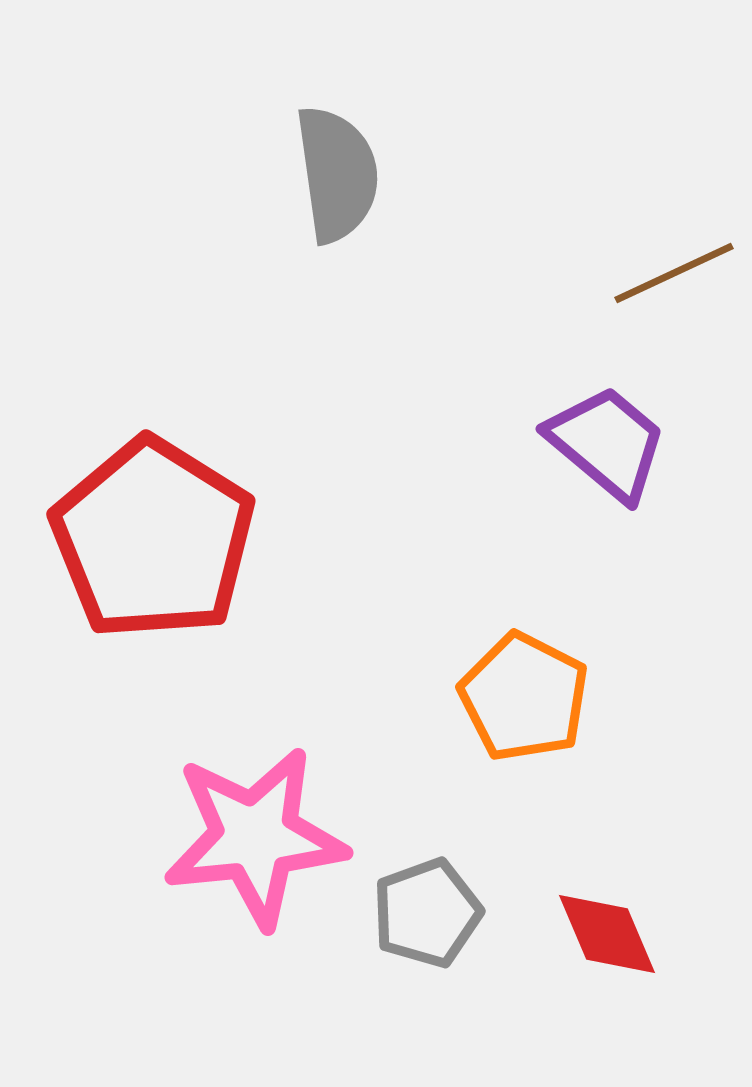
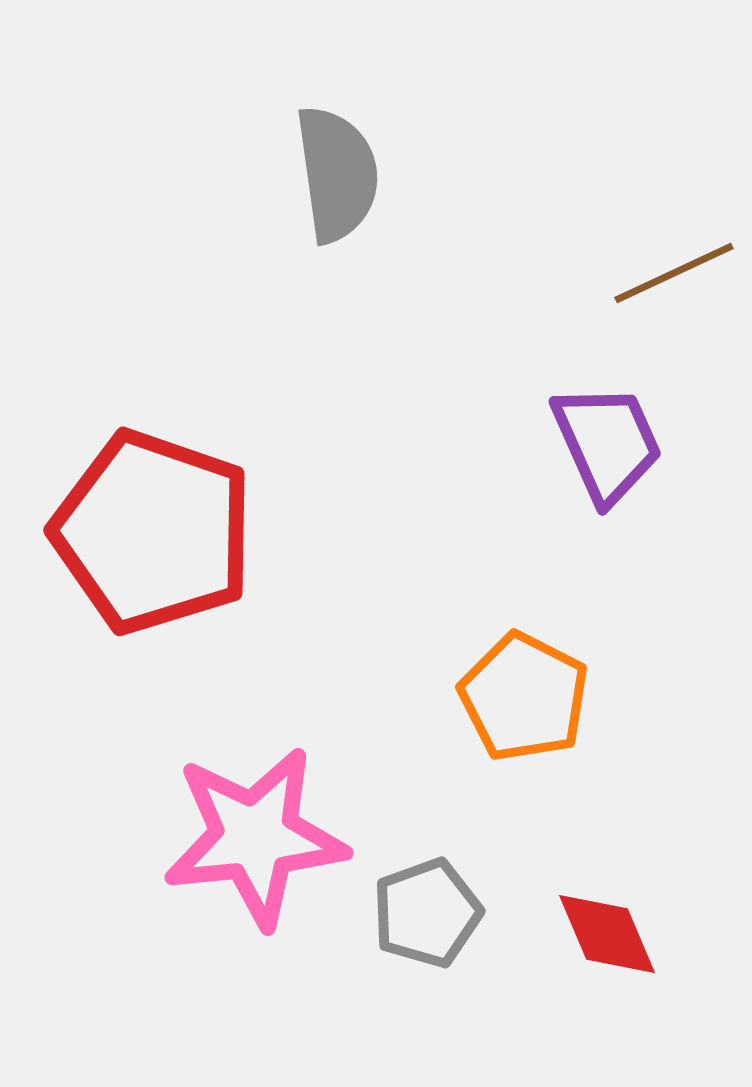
purple trapezoid: rotated 26 degrees clockwise
red pentagon: moved 7 px up; rotated 13 degrees counterclockwise
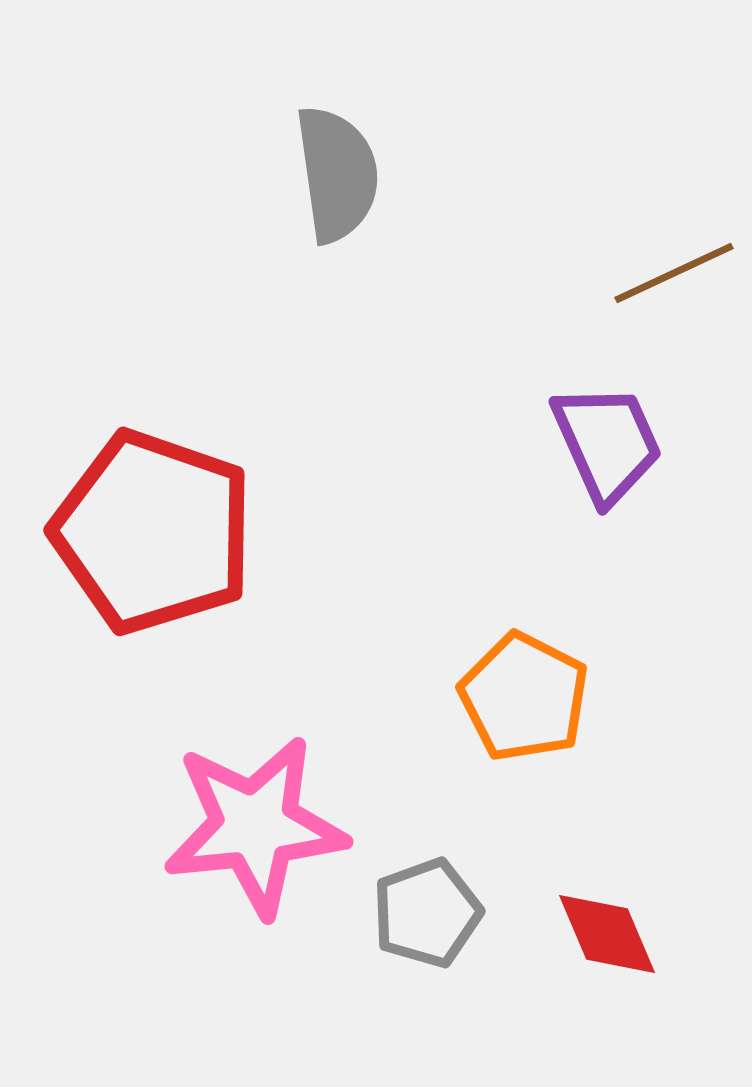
pink star: moved 11 px up
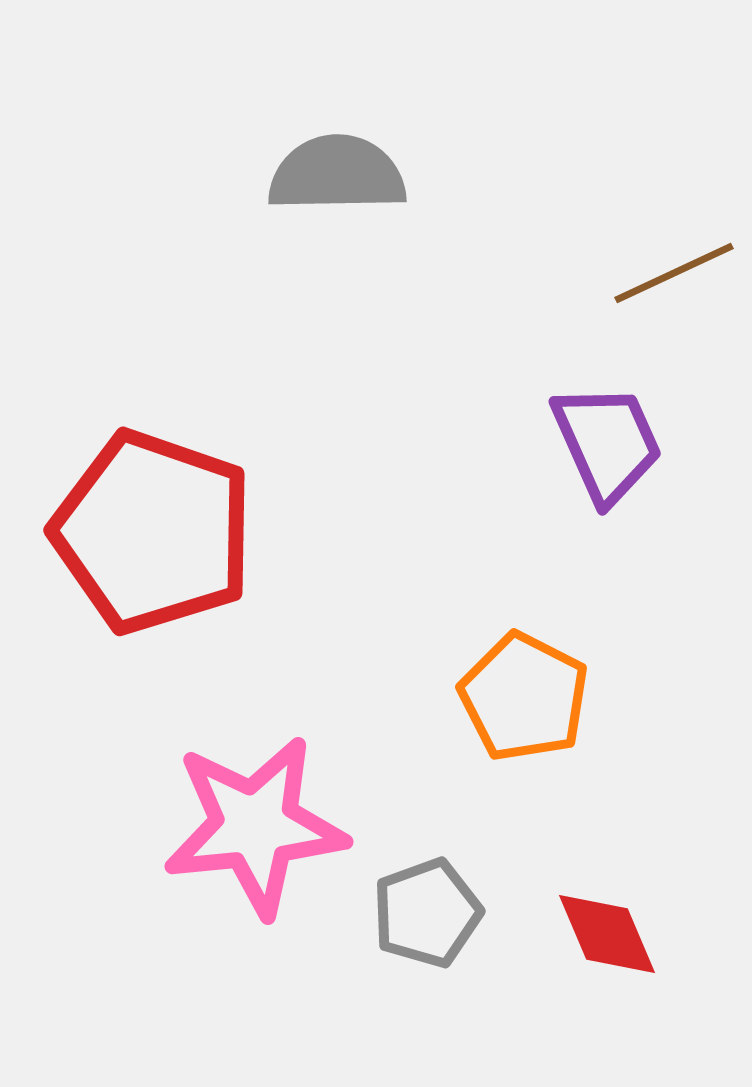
gray semicircle: rotated 83 degrees counterclockwise
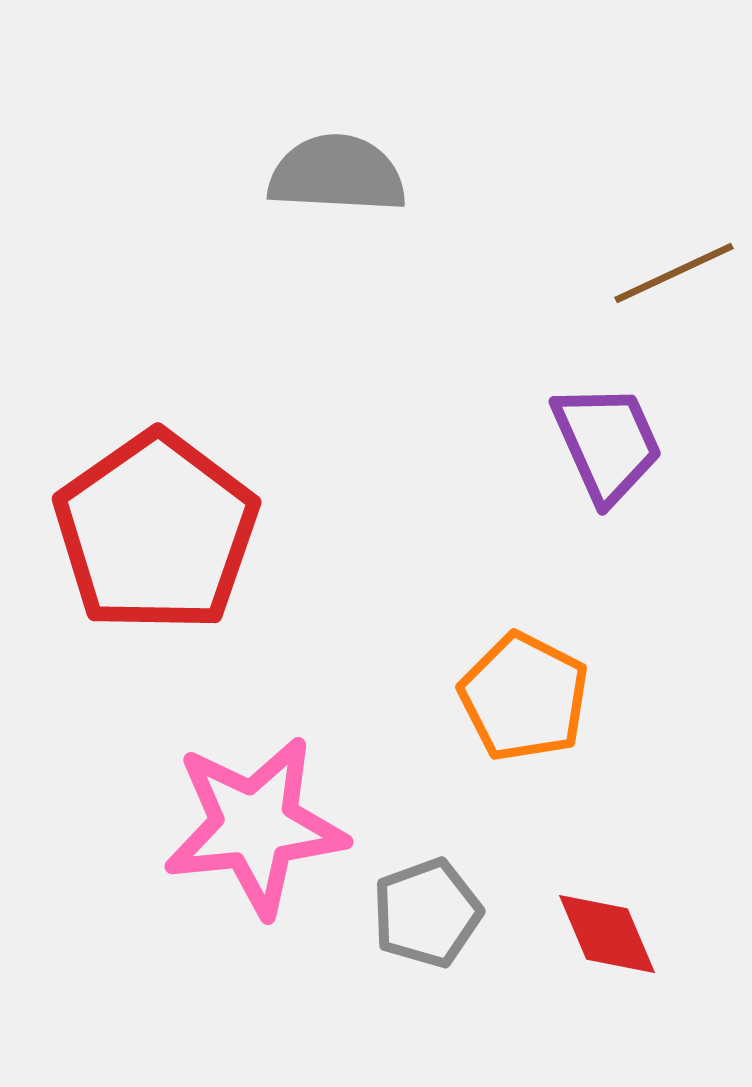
gray semicircle: rotated 4 degrees clockwise
red pentagon: moved 3 px right; rotated 18 degrees clockwise
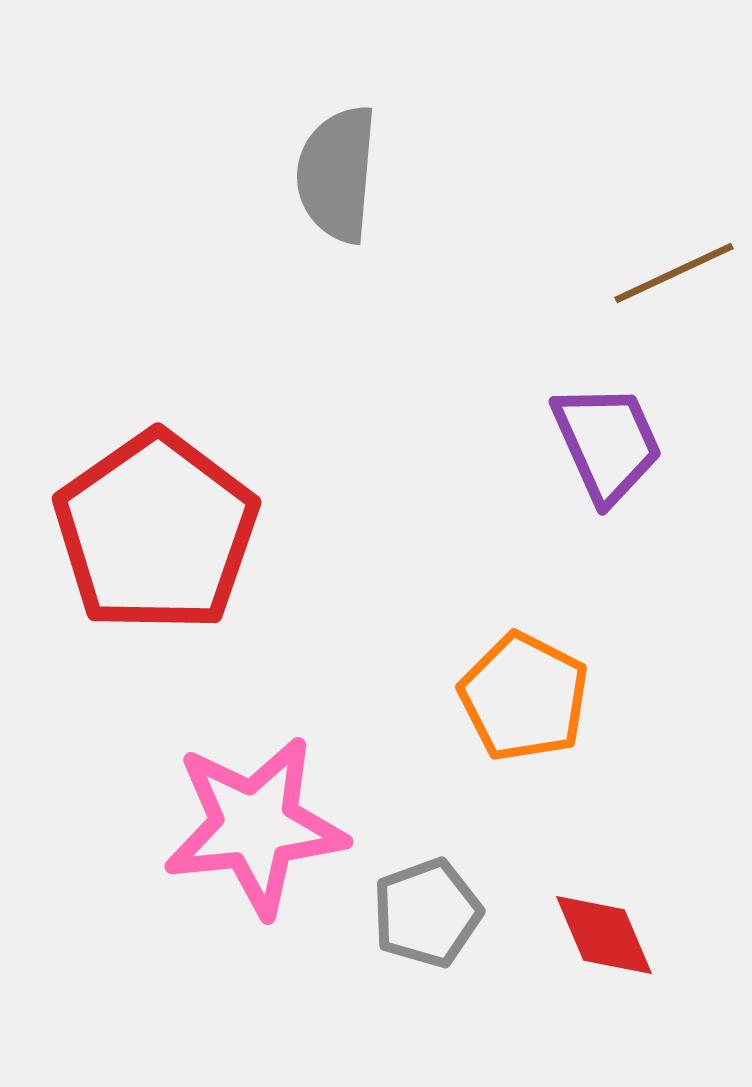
gray semicircle: rotated 88 degrees counterclockwise
red diamond: moved 3 px left, 1 px down
